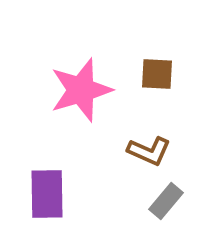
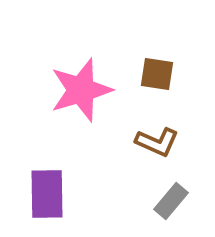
brown square: rotated 6 degrees clockwise
brown L-shape: moved 8 px right, 9 px up
gray rectangle: moved 5 px right
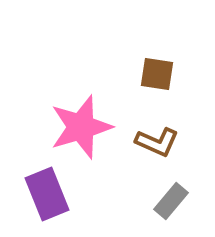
pink star: moved 37 px down
purple rectangle: rotated 21 degrees counterclockwise
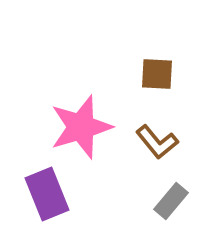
brown square: rotated 6 degrees counterclockwise
brown L-shape: rotated 27 degrees clockwise
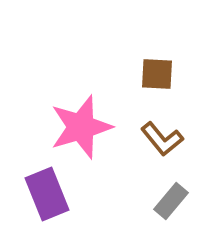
brown L-shape: moved 5 px right, 3 px up
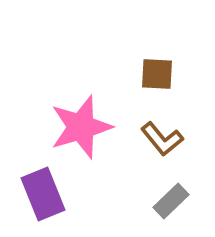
purple rectangle: moved 4 px left
gray rectangle: rotated 6 degrees clockwise
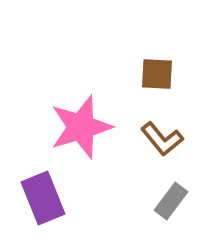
purple rectangle: moved 4 px down
gray rectangle: rotated 9 degrees counterclockwise
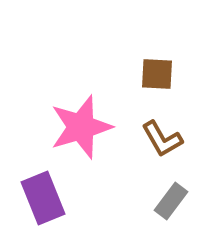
brown L-shape: rotated 9 degrees clockwise
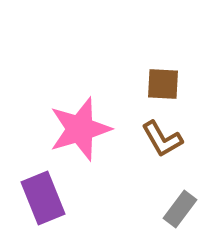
brown square: moved 6 px right, 10 px down
pink star: moved 1 px left, 2 px down
gray rectangle: moved 9 px right, 8 px down
